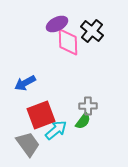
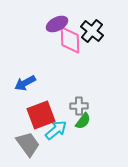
pink diamond: moved 2 px right, 2 px up
gray cross: moved 9 px left
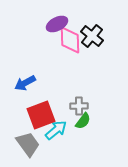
black cross: moved 5 px down
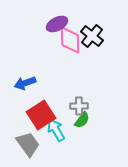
blue arrow: rotated 10 degrees clockwise
red square: rotated 12 degrees counterclockwise
green semicircle: moved 1 px left, 1 px up
cyan arrow: rotated 80 degrees counterclockwise
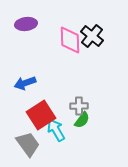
purple ellipse: moved 31 px left; rotated 20 degrees clockwise
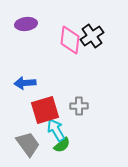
black cross: rotated 15 degrees clockwise
pink diamond: rotated 8 degrees clockwise
blue arrow: rotated 15 degrees clockwise
red square: moved 4 px right, 5 px up; rotated 16 degrees clockwise
green semicircle: moved 20 px left, 25 px down; rotated 12 degrees clockwise
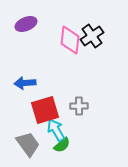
purple ellipse: rotated 15 degrees counterclockwise
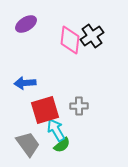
purple ellipse: rotated 10 degrees counterclockwise
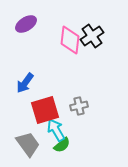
blue arrow: rotated 50 degrees counterclockwise
gray cross: rotated 12 degrees counterclockwise
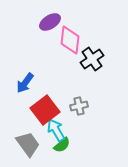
purple ellipse: moved 24 px right, 2 px up
black cross: moved 23 px down
red square: rotated 20 degrees counterclockwise
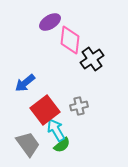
blue arrow: rotated 15 degrees clockwise
